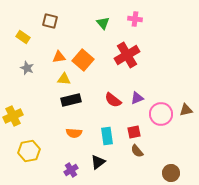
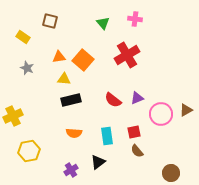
brown triangle: rotated 16 degrees counterclockwise
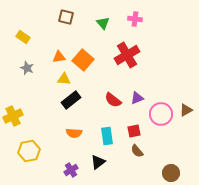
brown square: moved 16 px right, 4 px up
black rectangle: rotated 24 degrees counterclockwise
red square: moved 1 px up
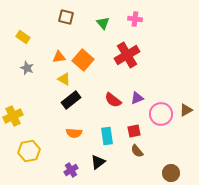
yellow triangle: rotated 24 degrees clockwise
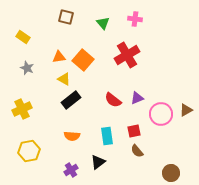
yellow cross: moved 9 px right, 7 px up
orange semicircle: moved 2 px left, 3 px down
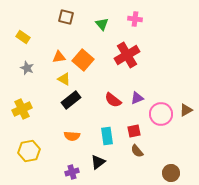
green triangle: moved 1 px left, 1 px down
purple cross: moved 1 px right, 2 px down; rotated 16 degrees clockwise
